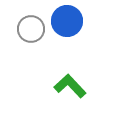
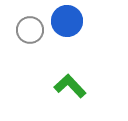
gray circle: moved 1 px left, 1 px down
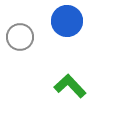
gray circle: moved 10 px left, 7 px down
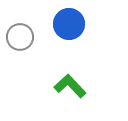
blue circle: moved 2 px right, 3 px down
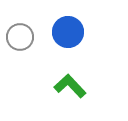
blue circle: moved 1 px left, 8 px down
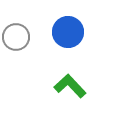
gray circle: moved 4 px left
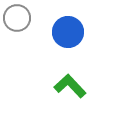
gray circle: moved 1 px right, 19 px up
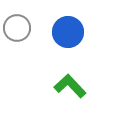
gray circle: moved 10 px down
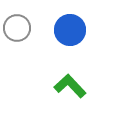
blue circle: moved 2 px right, 2 px up
